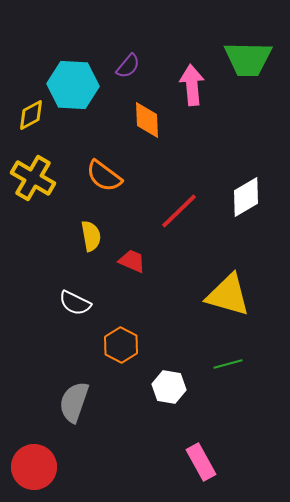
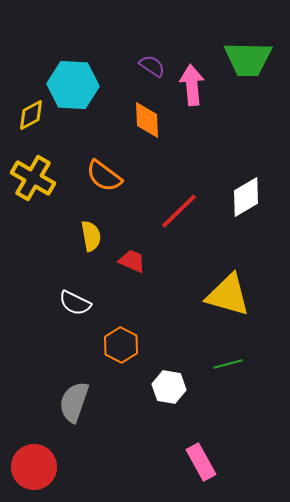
purple semicircle: moved 24 px right; rotated 96 degrees counterclockwise
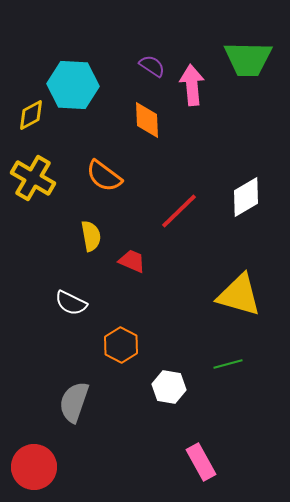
yellow triangle: moved 11 px right
white semicircle: moved 4 px left
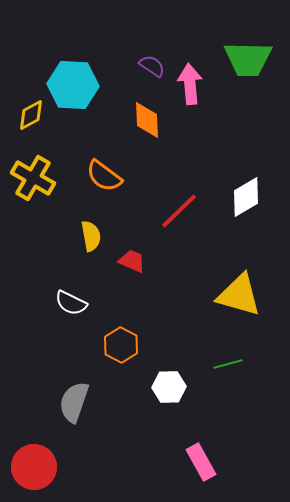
pink arrow: moved 2 px left, 1 px up
white hexagon: rotated 12 degrees counterclockwise
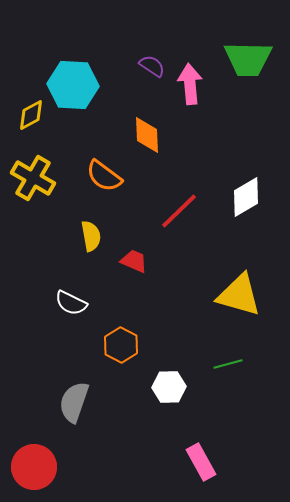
orange diamond: moved 15 px down
red trapezoid: moved 2 px right
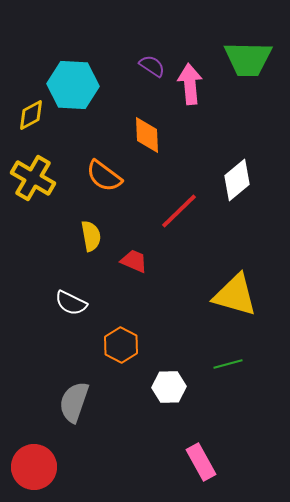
white diamond: moved 9 px left, 17 px up; rotated 9 degrees counterclockwise
yellow triangle: moved 4 px left
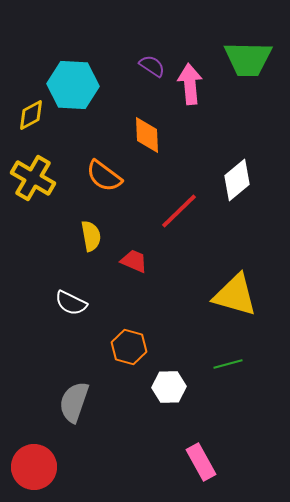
orange hexagon: moved 8 px right, 2 px down; rotated 12 degrees counterclockwise
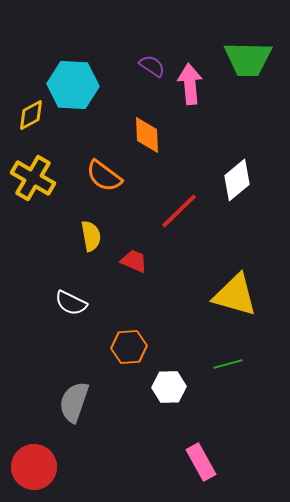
orange hexagon: rotated 20 degrees counterclockwise
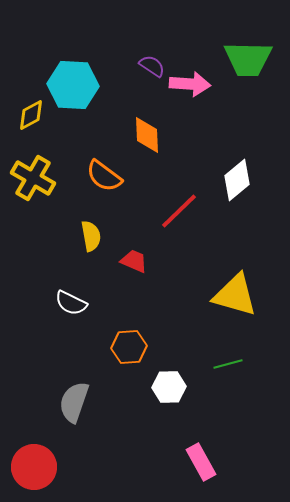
pink arrow: rotated 99 degrees clockwise
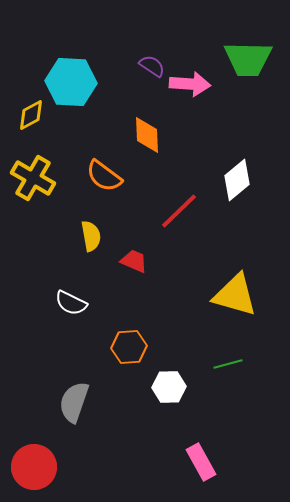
cyan hexagon: moved 2 px left, 3 px up
